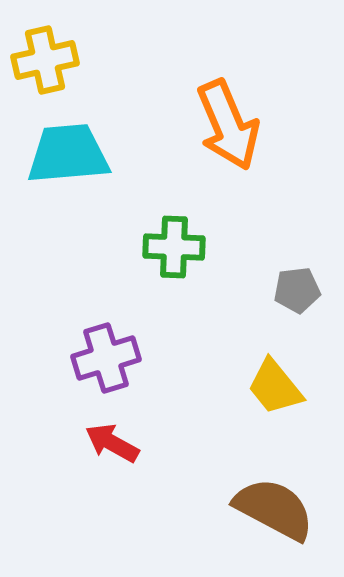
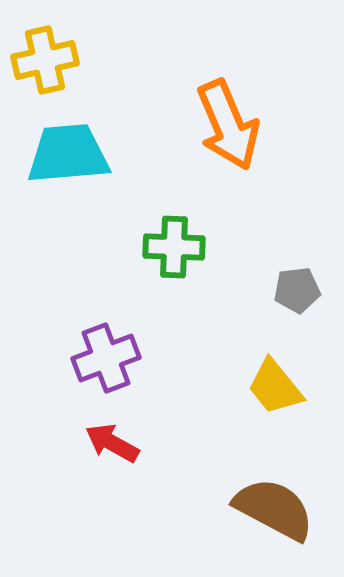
purple cross: rotated 4 degrees counterclockwise
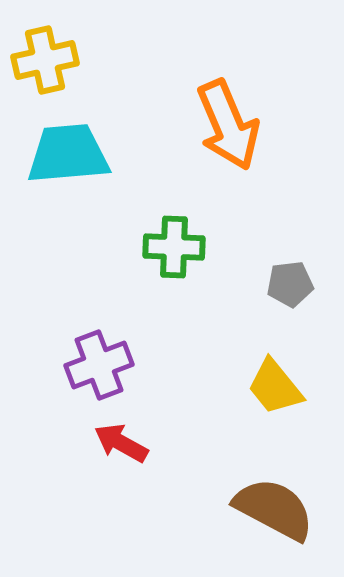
gray pentagon: moved 7 px left, 6 px up
purple cross: moved 7 px left, 7 px down
red arrow: moved 9 px right
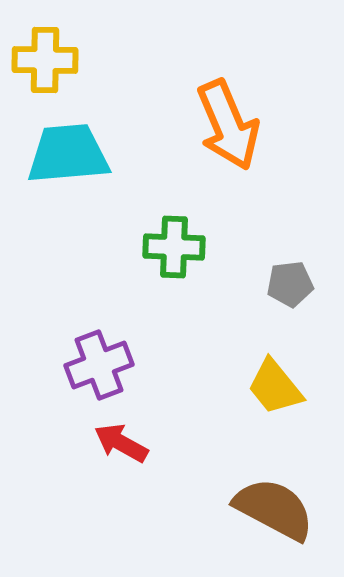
yellow cross: rotated 14 degrees clockwise
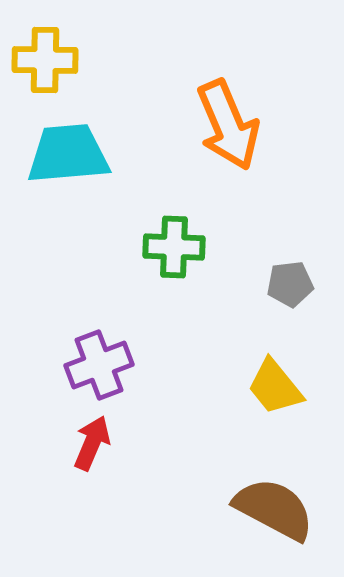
red arrow: moved 29 px left; rotated 84 degrees clockwise
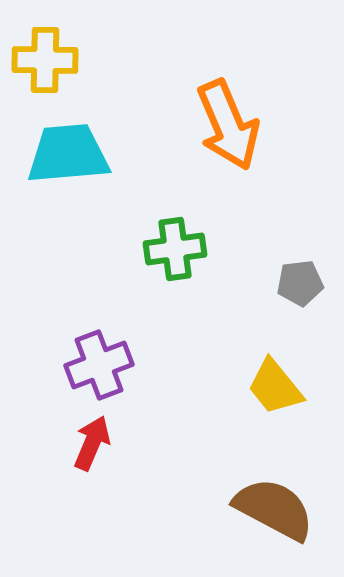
green cross: moved 1 px right, 2 px down; rotated 10 degrees counterclockwise
gray pentagon: moved 10 px right, 1 px up
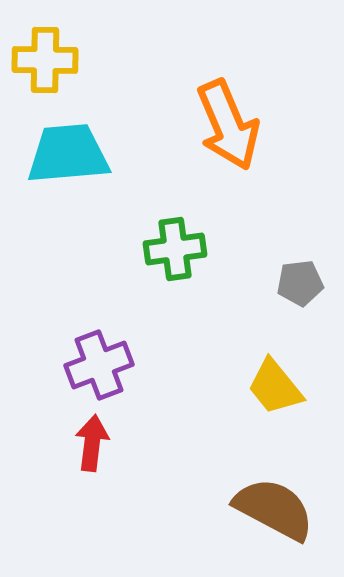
red arrow: rotated 16 degrees counterclockwise
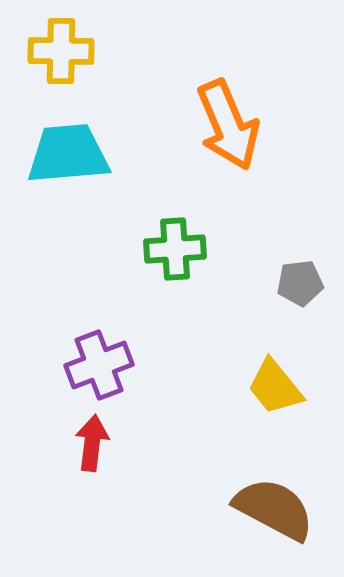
yellow cross: moved 16 px right, 9 px up
green cross: rotated 4 degrees clockwise
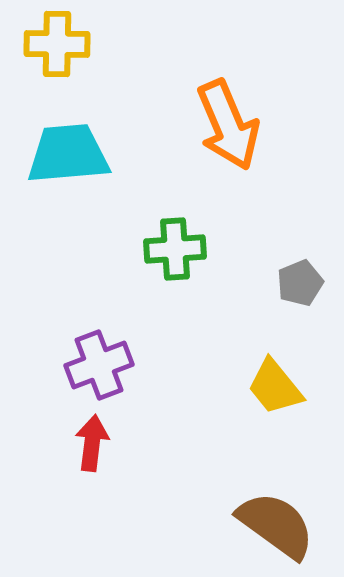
yellow cross: moved 4 px left, 7 px up
gray pentagon: rotated 15 degrees counterclockwise
brown semicircle: moved 2 px right, 16 px down; rotated 8 degrees clockwise
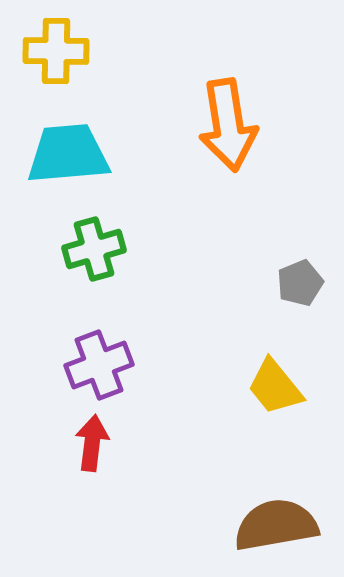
yellow cross: moved 1 px left, 7 px down
orange arrow: rotated 14 degrees clockwise
green cross: moved 81 px left; rotated 12 degrees counterclockwise
brown semicircle: rotated 46 degrees counterclockwise
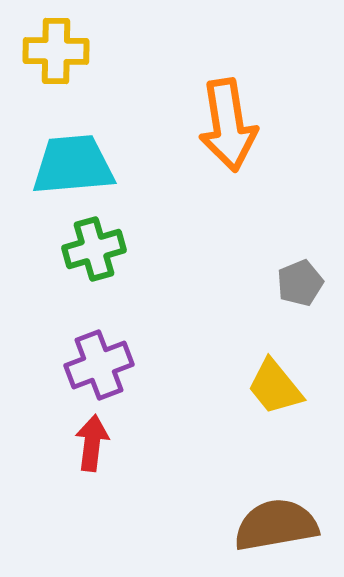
cyan trapezoid: moved 5 px right, 11 px down
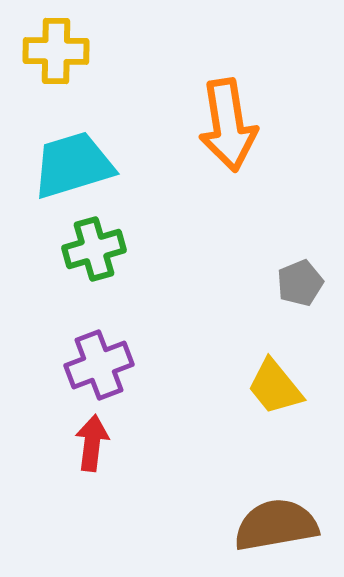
cyan trapezoid: rotated 12 degrees counterclockwise
